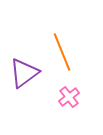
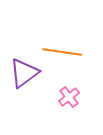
orange line: rotated 60 degrees counterclockwise
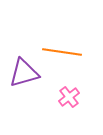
purple triangle: rotated 20 degrees clockwise
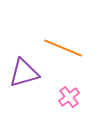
orange line: moved 1 px right, 4 px up; rotated 15 degrees clockwise
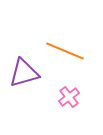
orange line: moved 2 px right, 3 px down
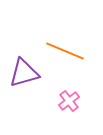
pink cross: moved 4 px down
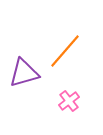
orange line: rotated 72 degrees counterclockwise
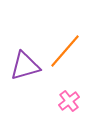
purple triangle: moved 1 px right, 7 px up
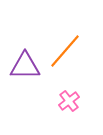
purple triangle: rotated 16 degrees clockwise
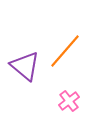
purple triangle: rotated 40 degrees clockwise
